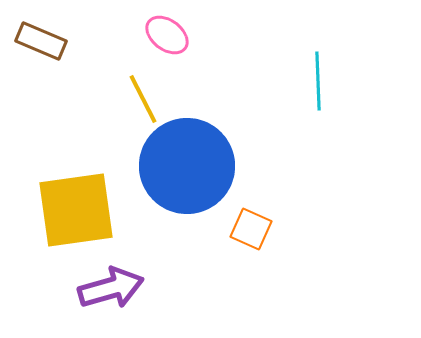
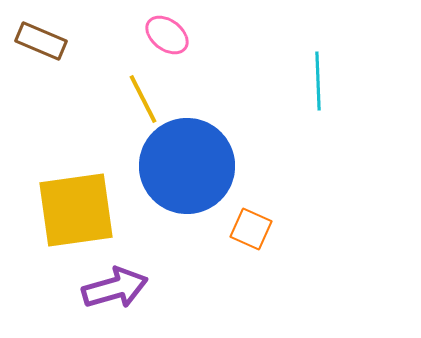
purple arrow: moved 4 px right
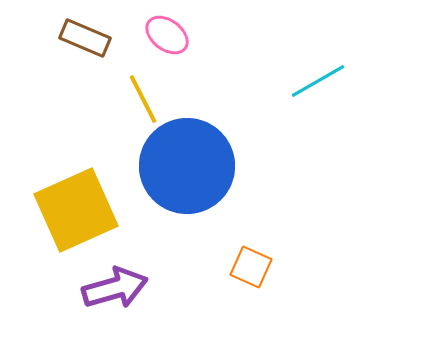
brown rectangle: moved 44 px right, 3 px up
cyan line: rotated 62 degrees clockwise
yellow square: rotated 16 degrees counterclockwise
orange square: moved 38 px down
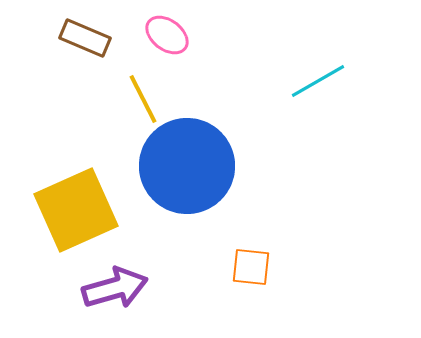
orange square: rotated 18 degrees counterclockwise
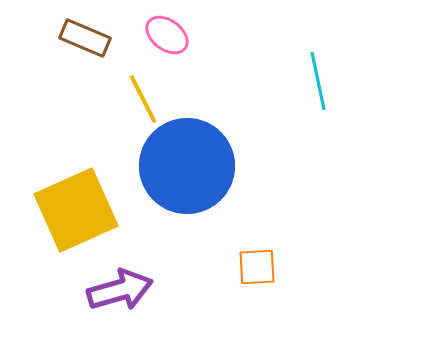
cyan line: rotated 72 degrees counterclockwise
orange square: moved 6 px right; rotated 9 degrees counterclockwise
purple arrow: moved 5 px right, 2 px down
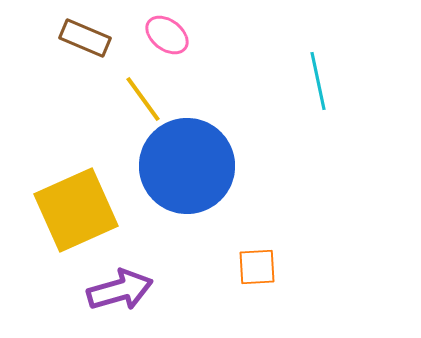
yellow line: rotated 9 degrees counterclockwise
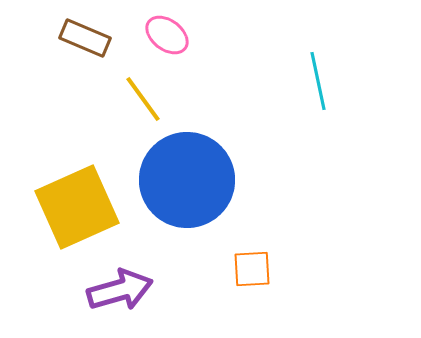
blue circle: moved 14 px down
yellow square: moved 1 px right, 3 px up
orange square: moved 5 px left, 2 px down
